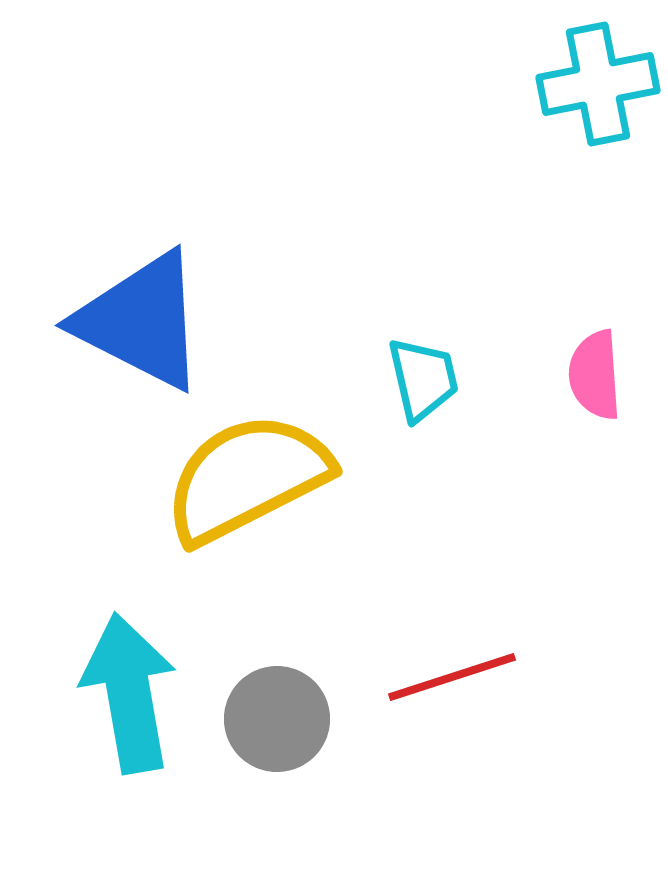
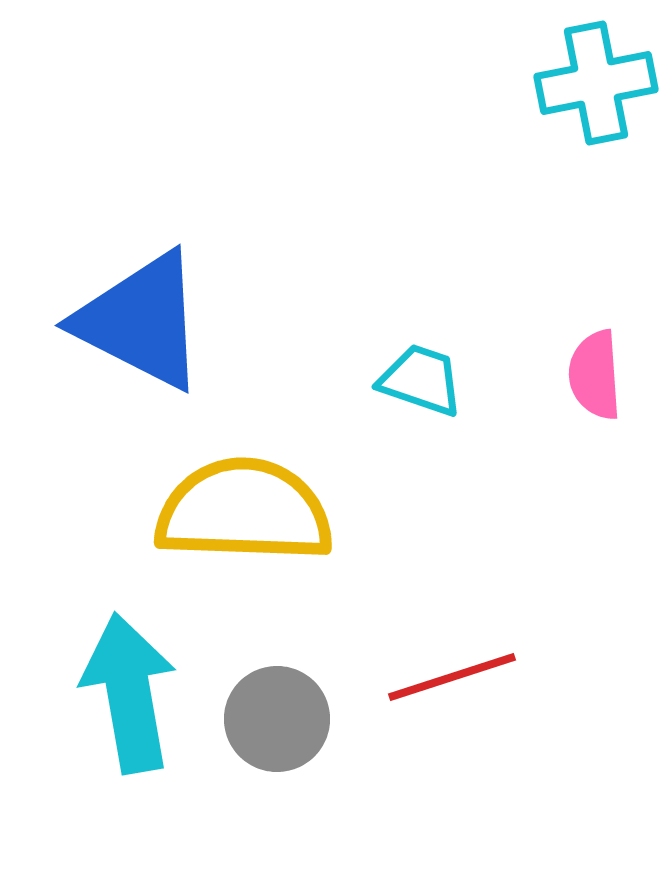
cyan cross: moved 2 px left, 1 px up
cyan trapezoid: moved 2 px left, 1 px down; rotated 58 degrees counterclockwise
yellow semicircle: moved 3 px left, 33 px down; rotated 29 degrees clockwise
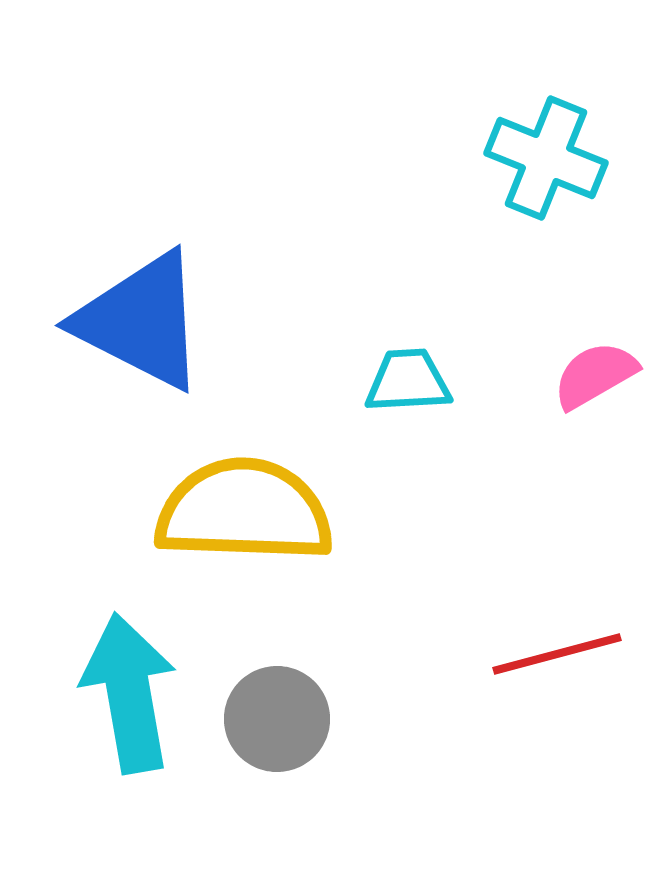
cyan cross: moved 50 px left, 75 px down; rotated 33 degrees clockwise
pink semicircle: rotated 64 degrees clockwise
cyan trapezoid: moved 13 px left, 1 px down; rotated 22 degrees counterclockwise
red line: moved 105 px right, 23 px up; rotated 3 degrees clockwise
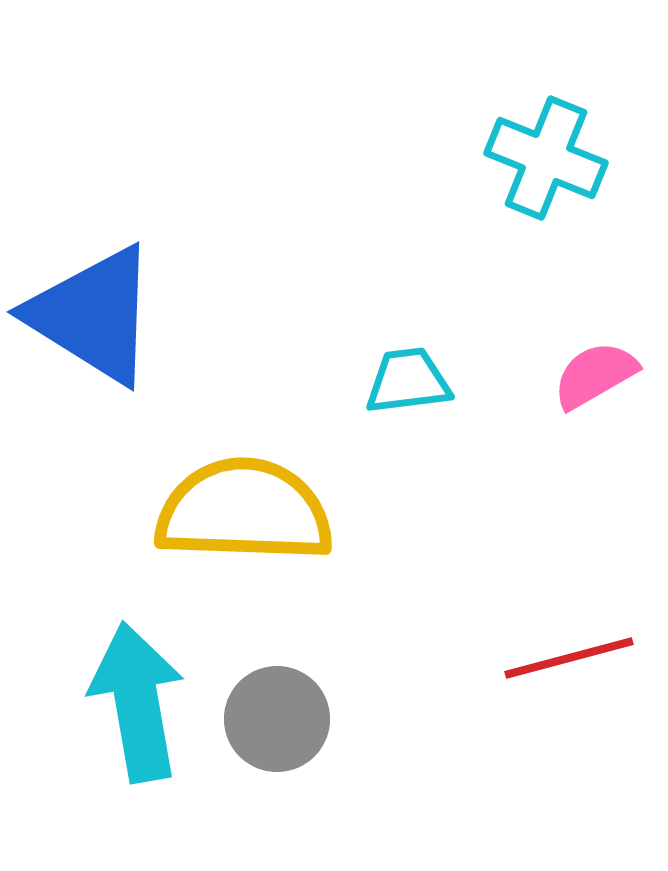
blue triangle: moved 48 px left, 6 px up; rotated 5 degrees clockwise
cyan trapezoid: rotated 4 degrees counterclockwise
red line: moved 12 px right, 4 px down
cyan arrow: moved 8 px right, 9 px down
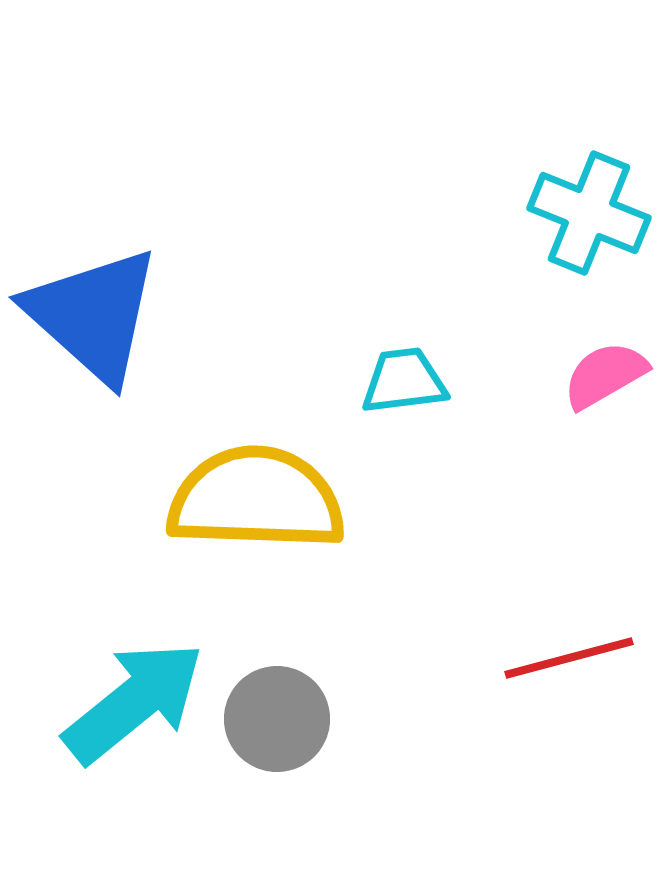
cyan cross: moved 43 px right, 55 px down
blue triangle: rotated 10 degrees clockwise
pink semicircle: moved 10 px right
cyan trapezoid: moved 4 px left
yellow semicircle: moved 12 px right, 12 px up
cyan arrow: moved 3 px left; rotated 61 degrees clockwise
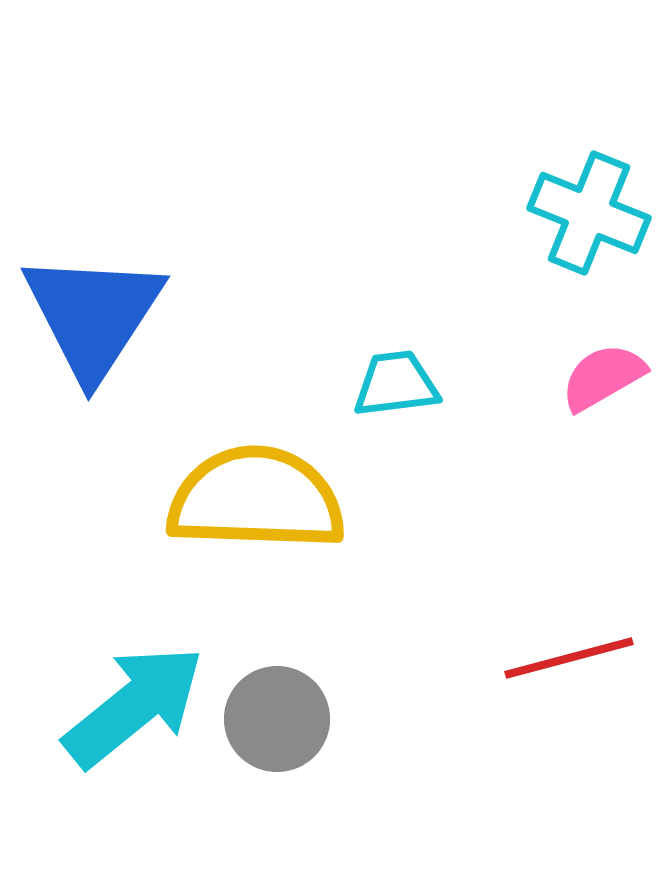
blue triangle: rotated 21 degrees clockwise
pink semicircle: moved 2 px left, 2 px down
cyan trapezoid: moved 8 px left, 3 px down
cyan arrow: moved 4 px down
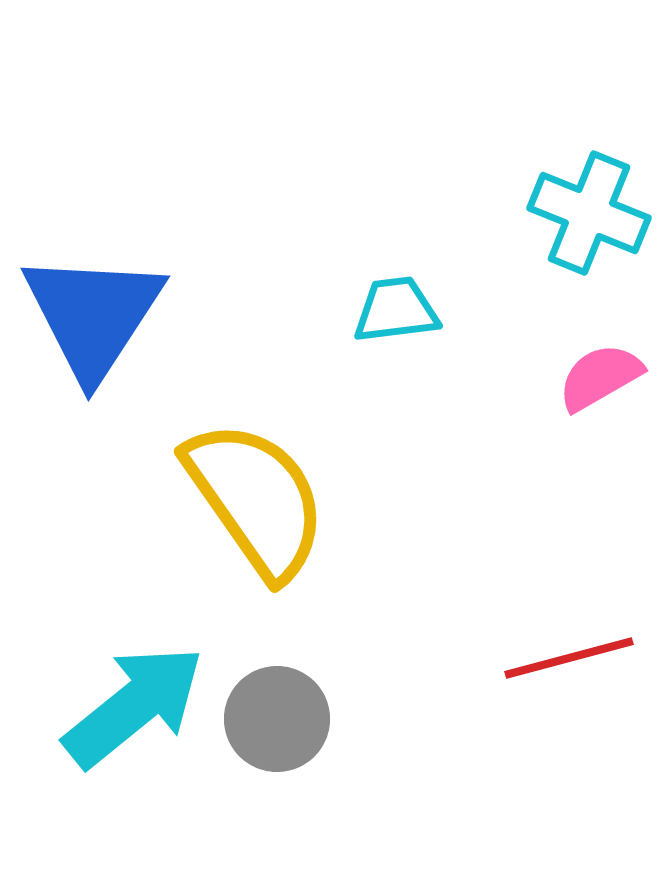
pink semicircle: moved 3 px left
cyan trapezoid: moved 74 px up
yellow semicircle: rotated 53 degrees clockwise
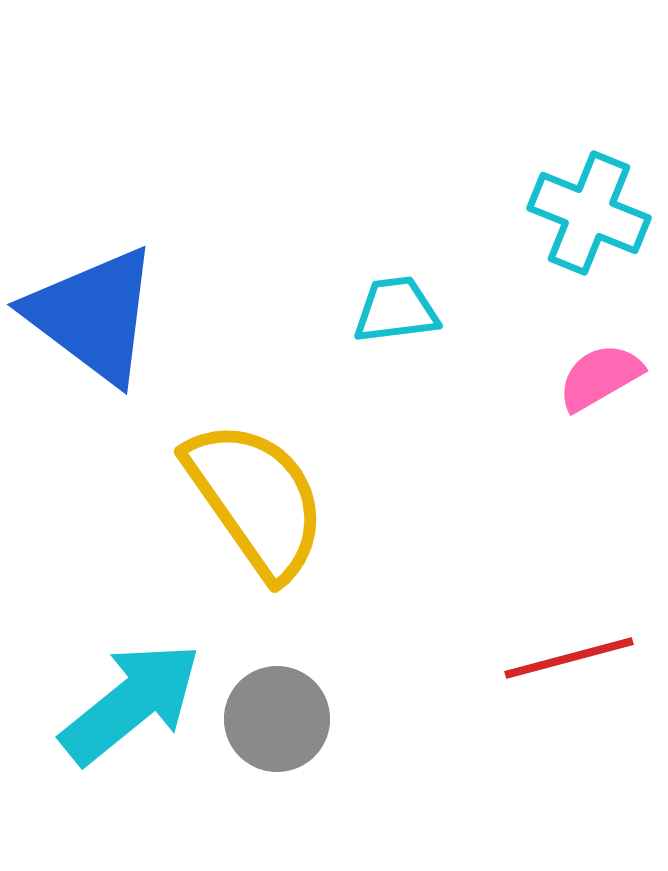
blue triangle: rotated 26 degrees counterclockwise
cyan arrow: moved 3 px left, 3 px up
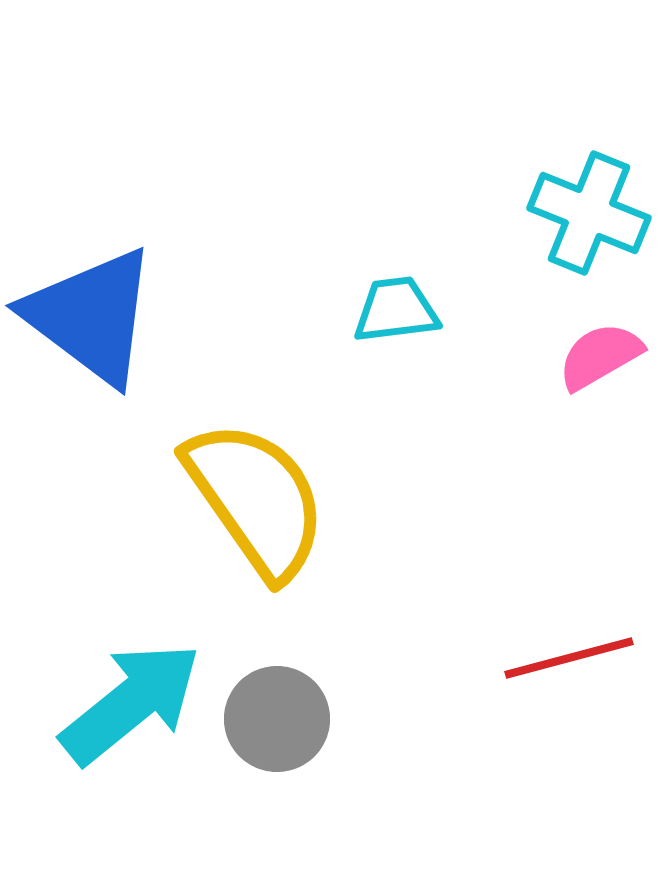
blue triangle: moved 2 px left, 1 px down
pink semicircle: moved 21 px up
